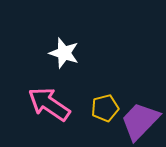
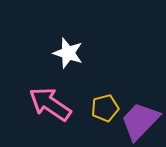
white star: moved 4 px right
pink arrow: moved 1 px right
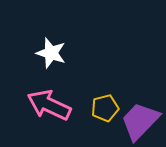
white star: moved 17 px left
pink arrow: moved 1 px left, 1 px down; rotated 9 degrees counterclockwise
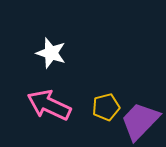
yellow pentagon: moved 1 px right, 1 px up
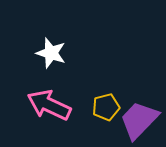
purple trapezoid: moved 1 px left, 1 px up
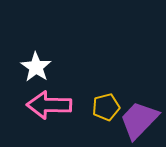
white star: moved 15 px left, 14 px down; rotated 16 degrees clockwise
pink arrow: rotated 24 degrees counterclockwise
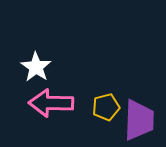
pink arrow: moved 2 px right, 2 px up
purple trapezoid: rotated 138 degrees clockwise
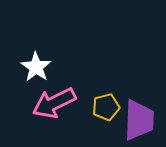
pink arrow: moved 3 px right; rotated 27 degrees counterclockwise
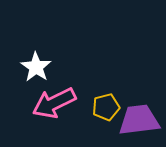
purple trapezoid: rotated 99 degrees counterclockwise
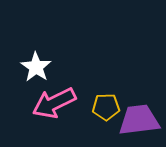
yellow pentagon: rotated 12 degrees clockwise
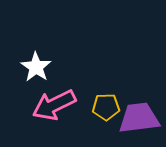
pink arrow: moved 2 px down
purple trapezoid: moved 2 px up
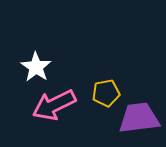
yellow pentagon: moved 14 px up; rotated 8 degrees counterclockwise
